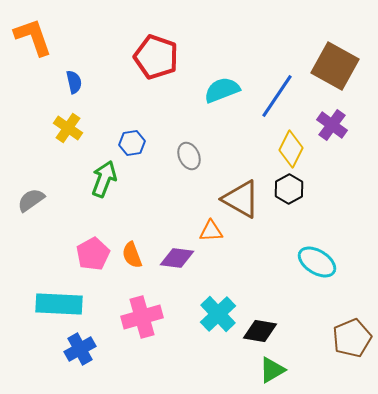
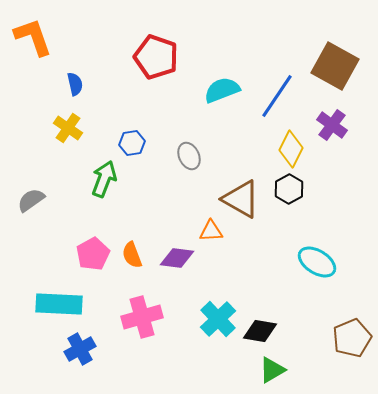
blue semicircle: moved 1 px right, 2 px down
cyan cross: moved 5 px down
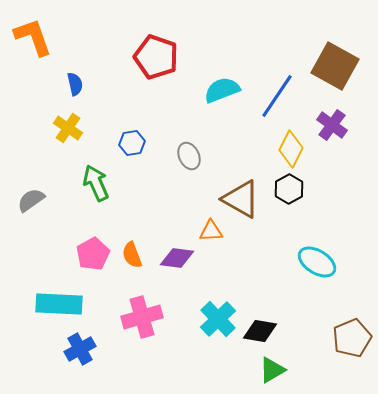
green arrow: moved 8 px left, 4 px down; rotated 45 degrees counterclockwise
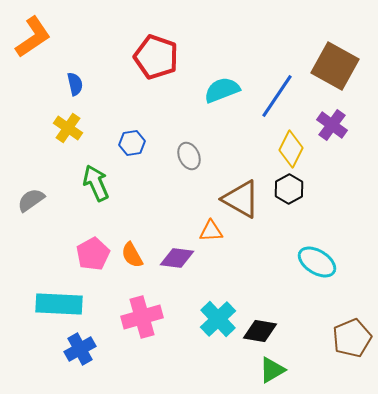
orange L-shape: rotated 75 degrees clockwise
orange semicircle: rotated 8 degrees counterclockwise
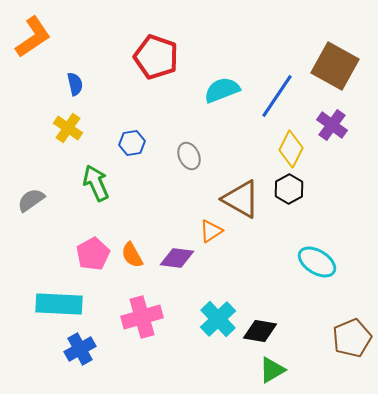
orange triangle: rotated 30 degrees counterclockwise
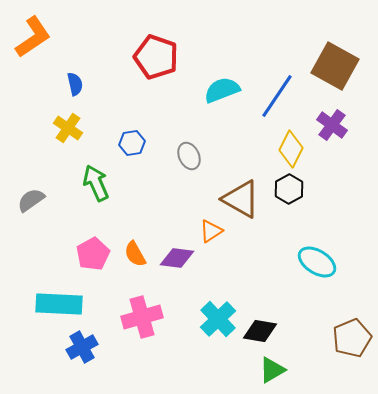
orange semicircle: moved 3 px right, 1 px up
blue cross: moved 2 px right, 2 px up
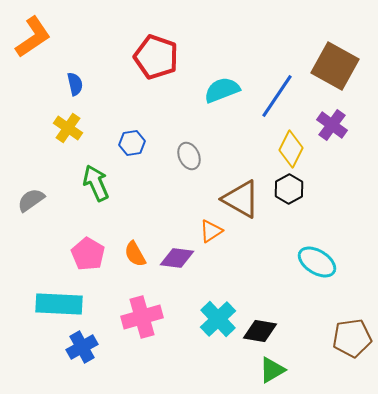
pink pentagon: moved 5 px left; rotated 12 degrees counterclockwise
brown pentagon: rotated 15 degrees clockwise
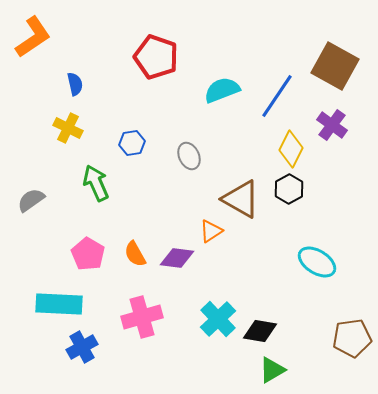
yellow cross: rotated 8 degrees counterclockwise
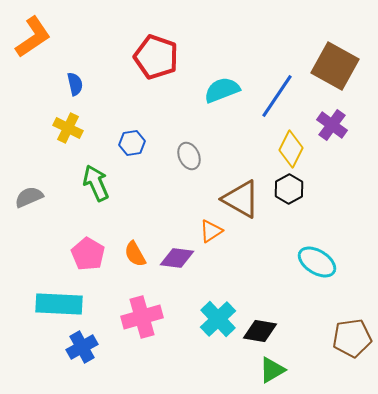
gray semicircle: moved 2 px left, 3 px up; rotated 12 degrees clockwise
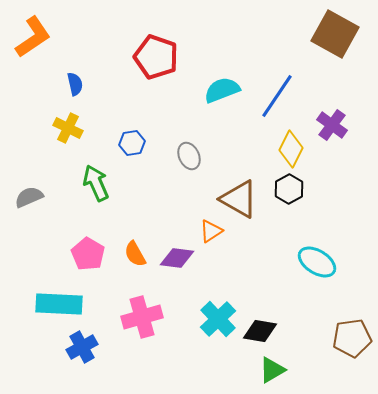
brown square: moved 32 px up
brown triangle: moved 2 px left
